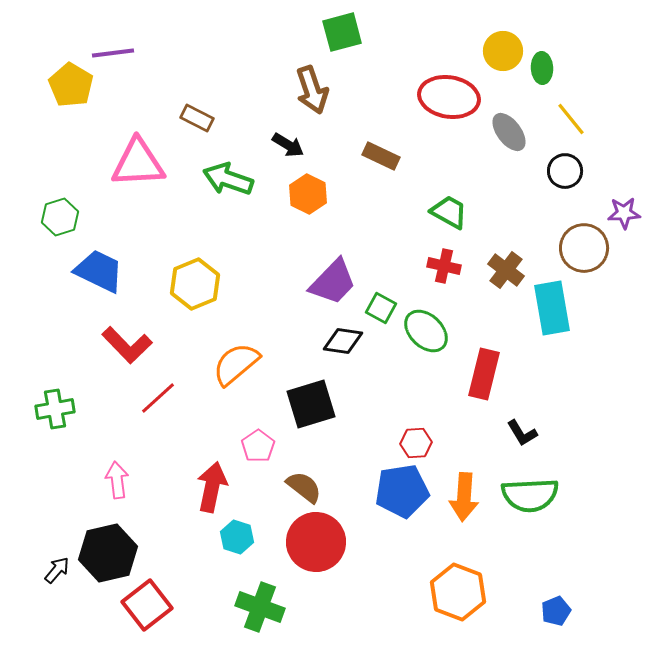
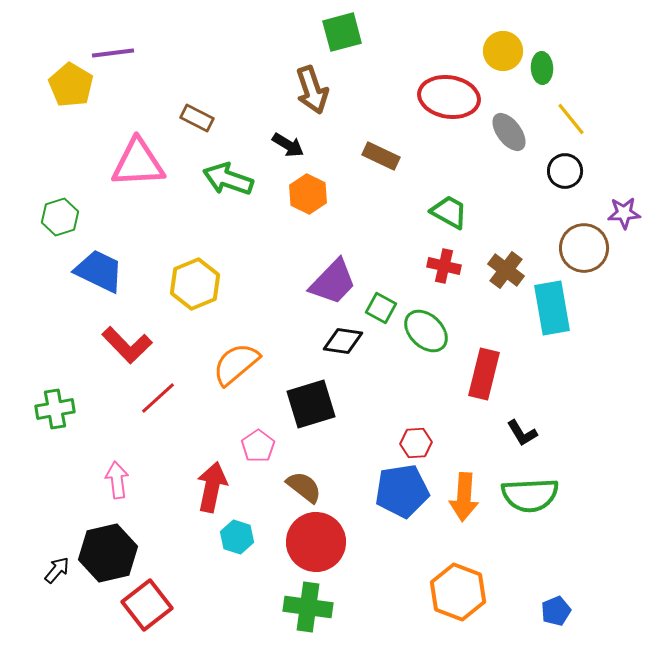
green cross at (260, 607): moved 48 px right; rotated 12 degrees counterclockwise
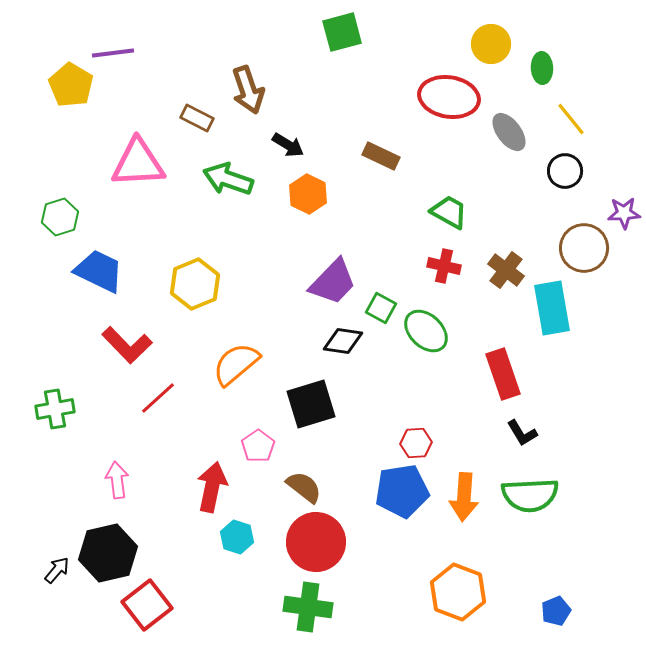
yellow circle at (503, 51): moved 12 px left, 7 px up
brown arrow at (312, 90): moved 64 px left
red rectangle at (484, 374): moved 19 px right; rotated 33 degrees counterclockwise
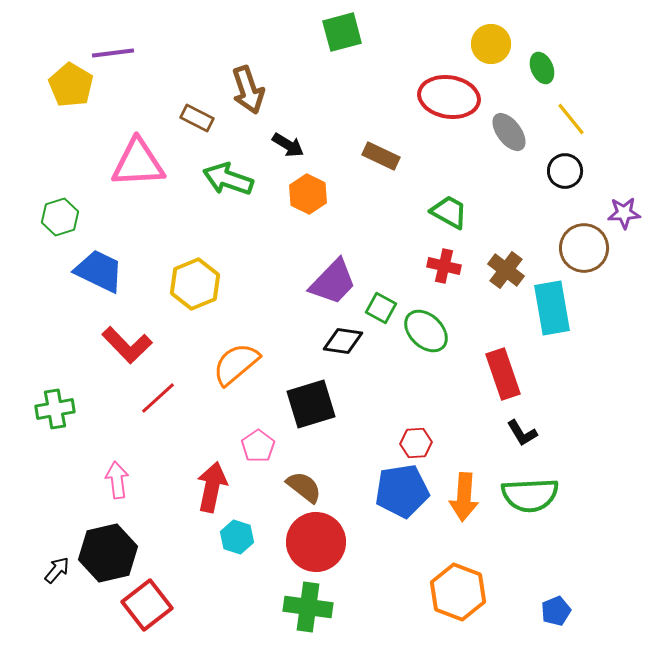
green ellipse at (542, 68): rotated 20 degrees counterclockwise
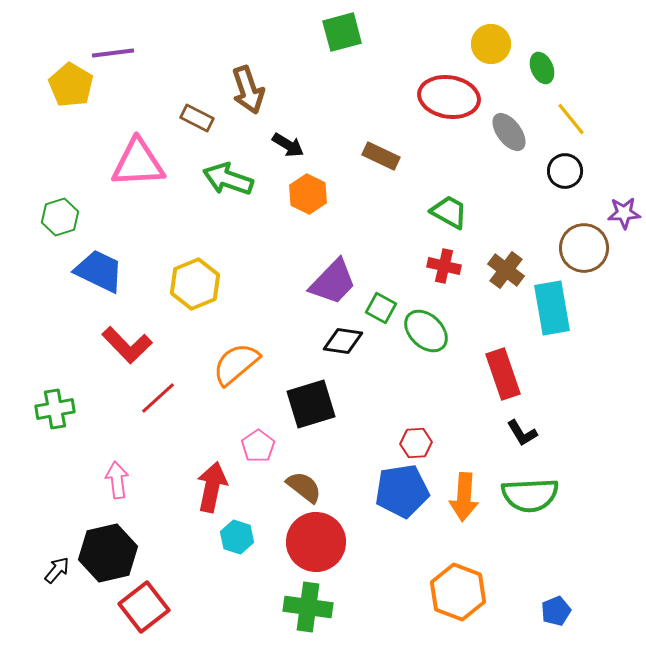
red square at (147, 605): moved 3 px left, 2 px down
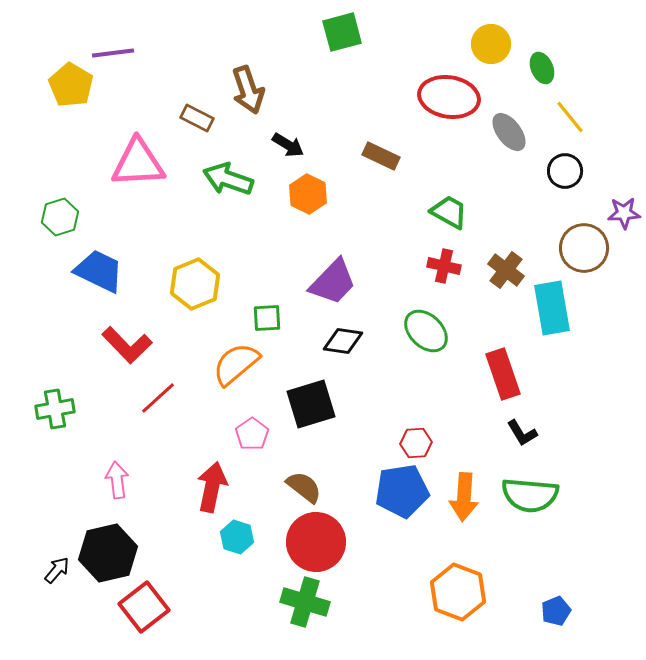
yellow line at (571, 119): moved 1 px left, 2 px up
green square at (381, 308): moved 114 px left, 10 px down; rotated 32 degrees counterclockwise
pink pentagon at (258, 446): moved 6 px left, 12 px up
green semicircle at (530, 495): rotated 8 degrees clockwise
green cross at (308, 607): moved 3 px left, 5 px up; rotated 9 degrees clockwise
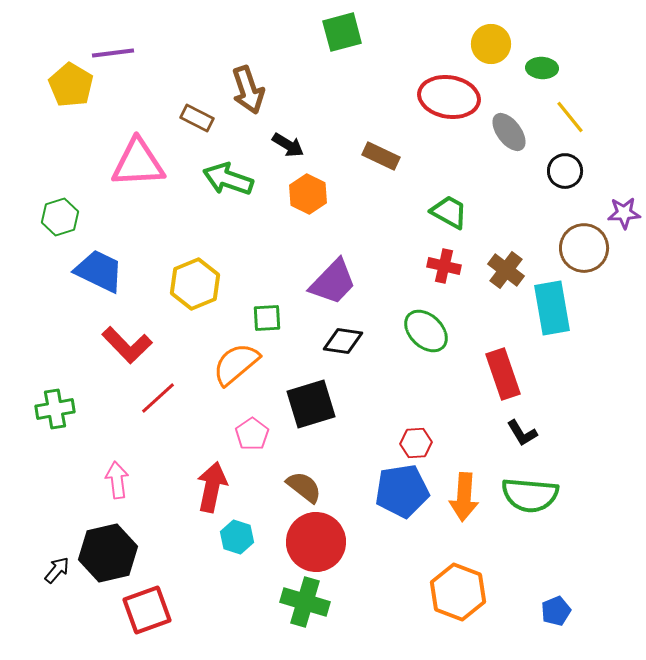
green ellipse at (542, 68): rotated 64 degrees counterclockwise
red square at (144, 607): moved 3 px right, 3 px down; rotated 18 degrees clockwise
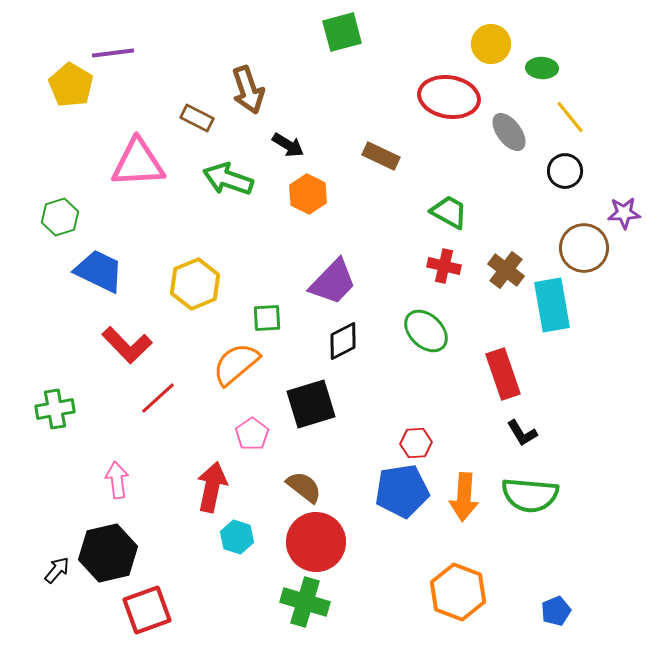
cyan rectangle at (552, 308): moved 3 px up
black diamond at (343, 341): rotated 36 degrees counterclockwise
